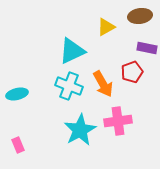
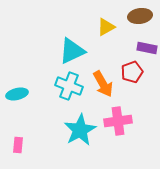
pink rectangle: rotated 28 degrees clockwise
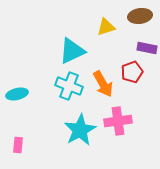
yellow triangle: rotated 12 degrees clockwise
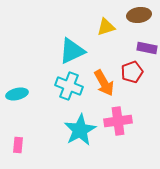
brown ellipse: moved 1 px left, 1 px up
orange arrow: moved 1 px right, 1 px up
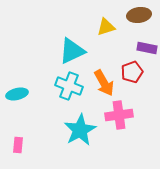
pink cross: moved 1 px right, 6 px up
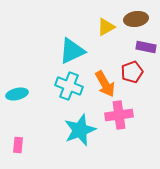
brown ellipse: moved 3 px left, 4 px down
yellow triangle: rotated 12 degrees counterclockwise
purple rectangle: moved 1 px left, 1 px up
orange arrow: moved 1 px right, 1 px down
cyan star: rotated 8 degrees clockwise
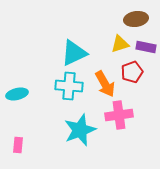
yellow triangle: moved 14 px right, 17 px down; rotated 12 degrees clockwise
cyan triangle: moved 2 px right, 2 px down
cyan cross: rotated 16 degrees counterclockwise
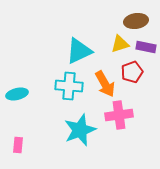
brown ellipse: moved 2 px down
cyan triangle: moved 5 px right, 2 px up
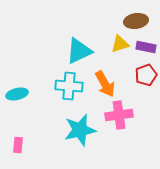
red pentagon: moved 14 px right, 3 px down
cyan star: rotated 8 degrees clockwise
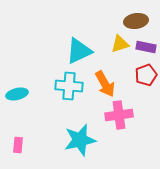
cyan star: moved 10 px down
